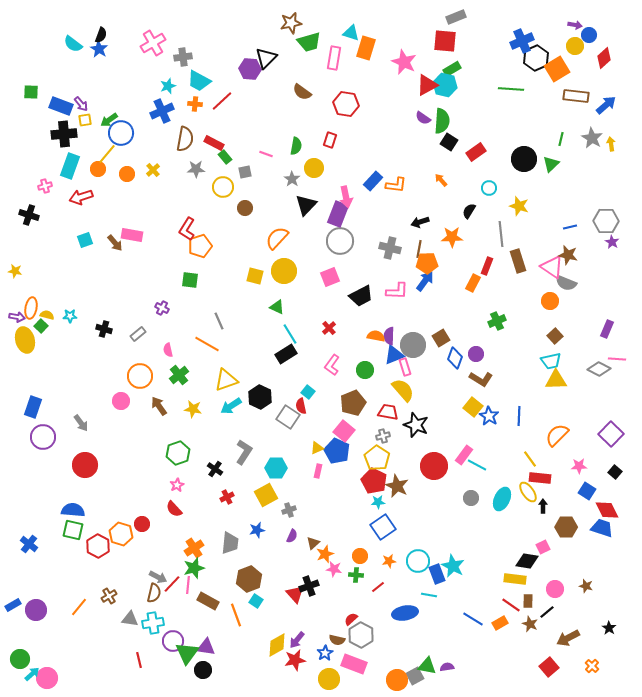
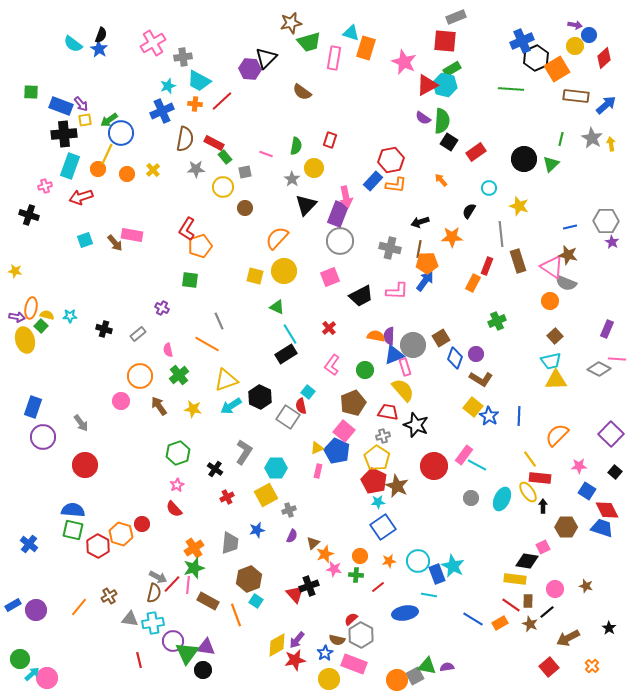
red hexagon at (346, 104): moved 45 px right, 56 px down; rotated 20 degrees counterclockwise
yellow line at (107, 154): rotated 15 degrees counterclockwise
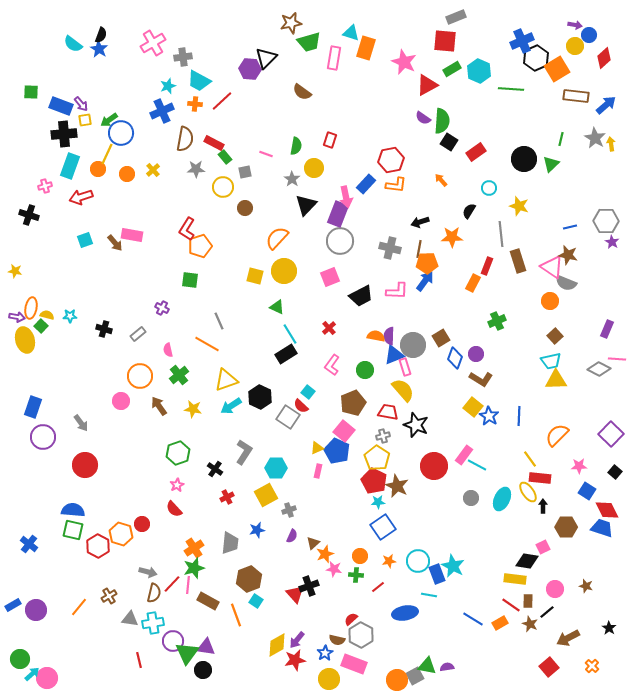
cyan hexagon at (445, 85): moved 34 px right, 14 px up; rotated 10 degrees clockwise
gray star at (592, 138): moved 3 px right
blue rectangle at (373, 181): moved 7 px left, 3 px down
red semicircle at (301, 406): rotated 35 degrees counterclockwise
gray arrow at (158, 577): moved 10 px left, 5 px up; rotated 12 degrees counterclockwise
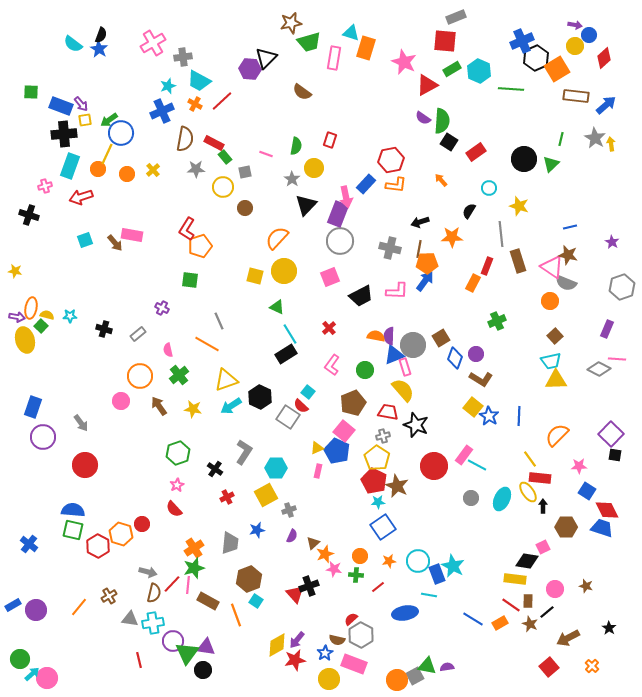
orange cross at (195, 104): rotated 24 degrees clockwise
gray hexagon at (606, 221): moved 16 px right, 66 px down; rotated 20 degrees counterclockwise
black square at (615, 472): moved 17 px up; rotated 32 degrees counterclockwise
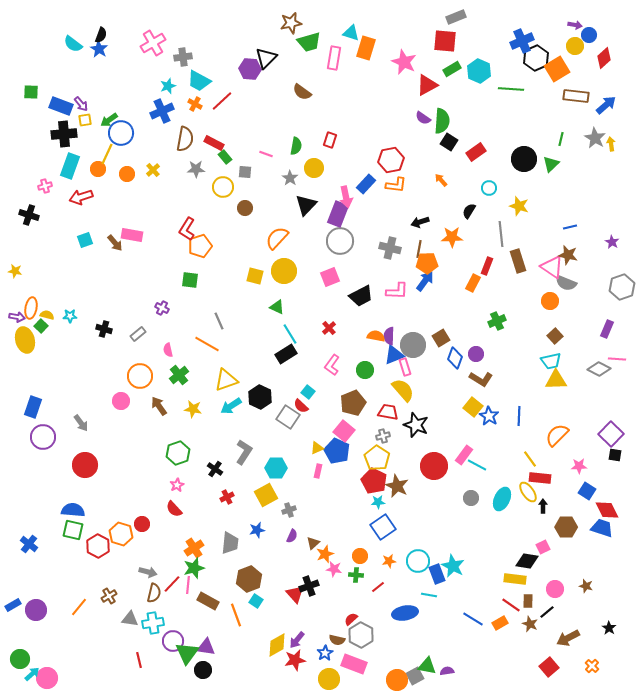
gray square at (245, 172): rotated 16 degrees clockwise
gray star at (292, 179): moved 2 px left, 1 px up
purple semicircle at (447, 667): moved 4 px down
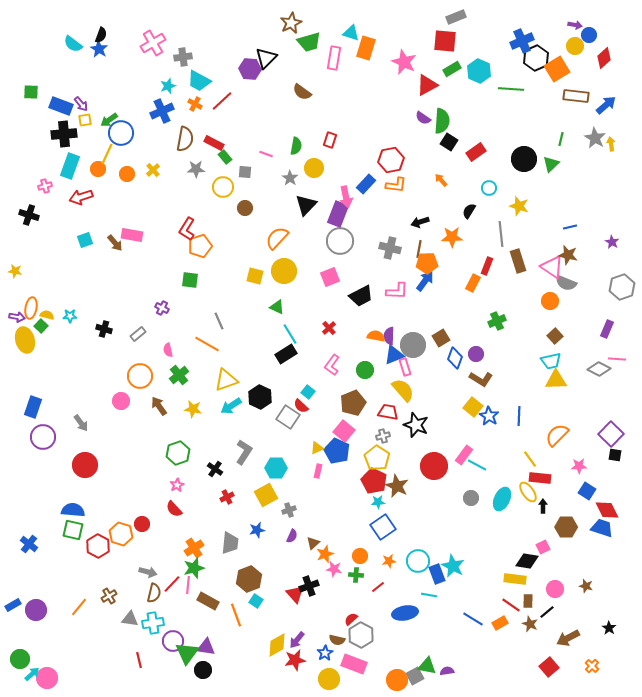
brown star at (291, 23): rotated 15 degrees counterclockwise
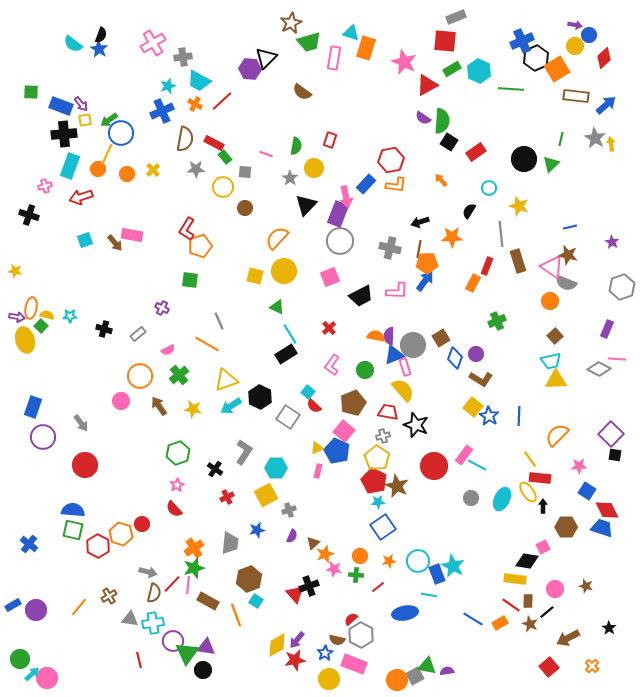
pink semicircle at (168, 350): rotated 104 degrees counterclockwise
red semicircle at (301, 406): moved 13 px right
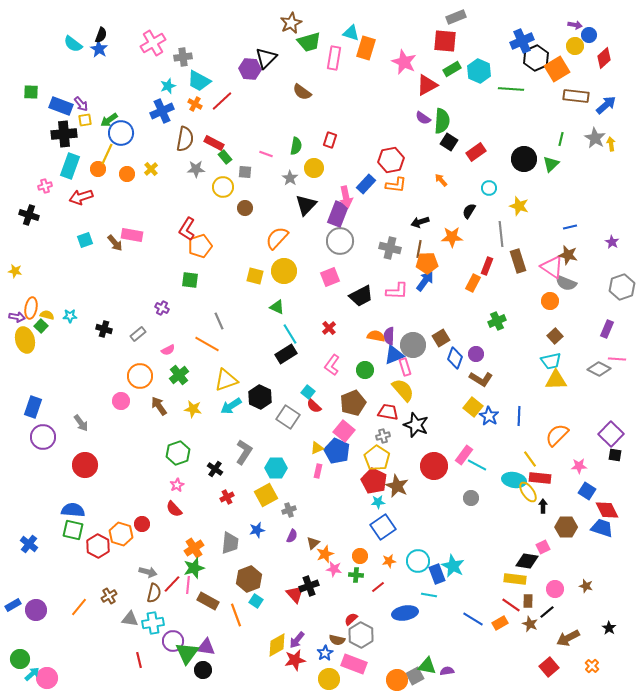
yellow cross at (153, 170): moved 2 px left, 1 px up
cyan ellipse at (502, 499): moved 12 px right, 19 px up; rotated 75 degrees clockwise
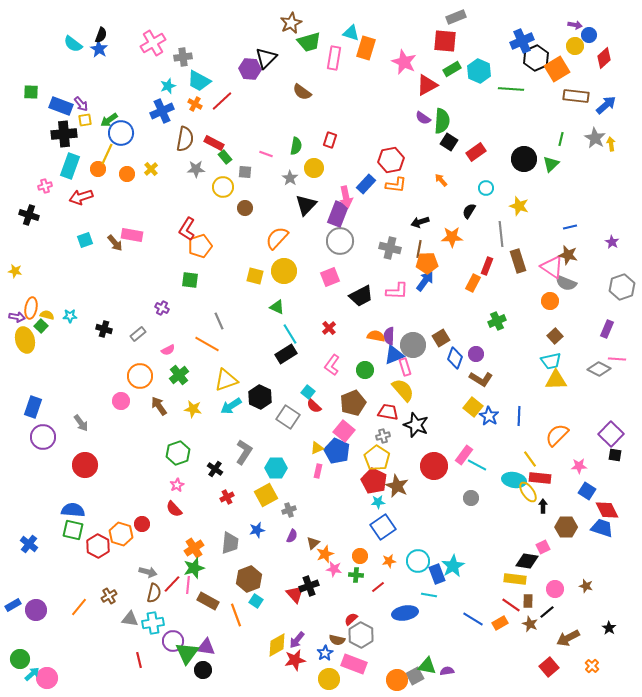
cyan circle at (489, 188): moved 3 px left
cyan star at (453, 566): rotated 15 degrees clockwise
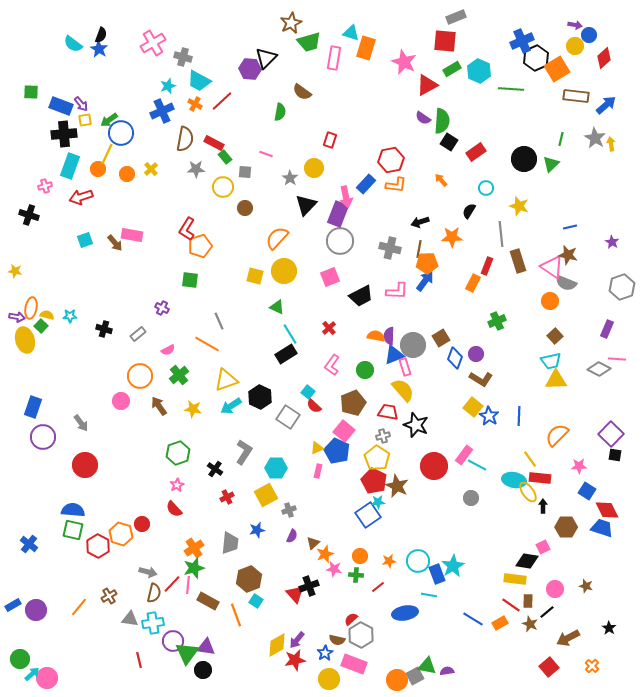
gray cross at (183, 57): rotated 24 degrees clockwise
green semicircle at (296, 146): moved 16 px left, 34 px up
blue square at (383, 527): moved 15 px left, 12 px up
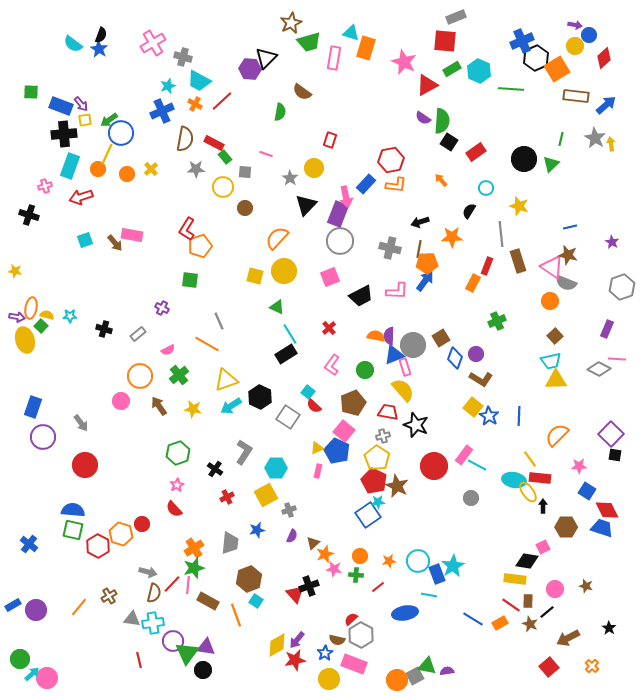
gray triangle at (130, 619): moved 2 px right
